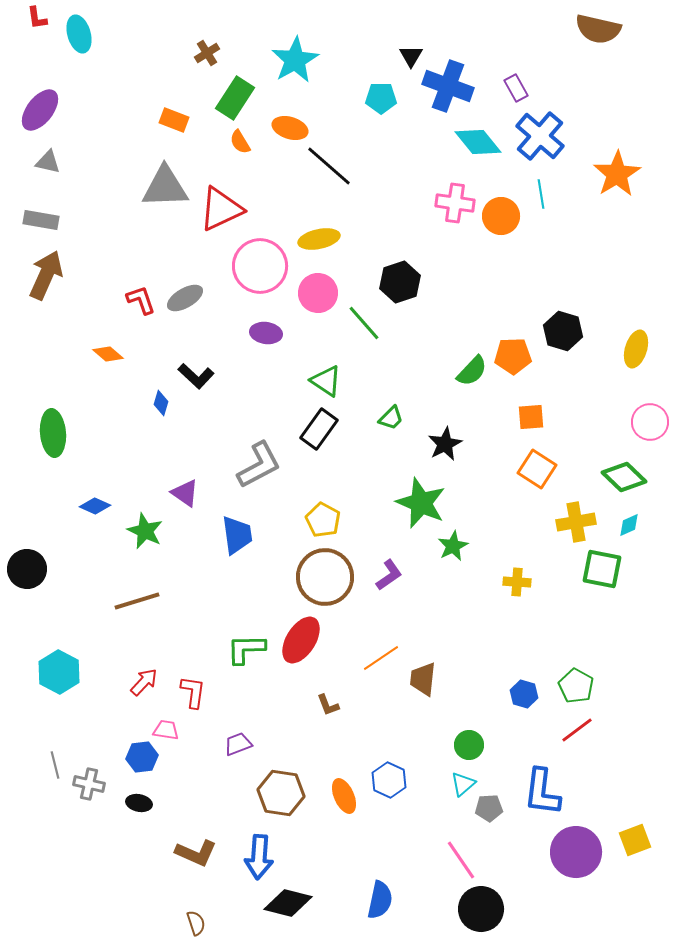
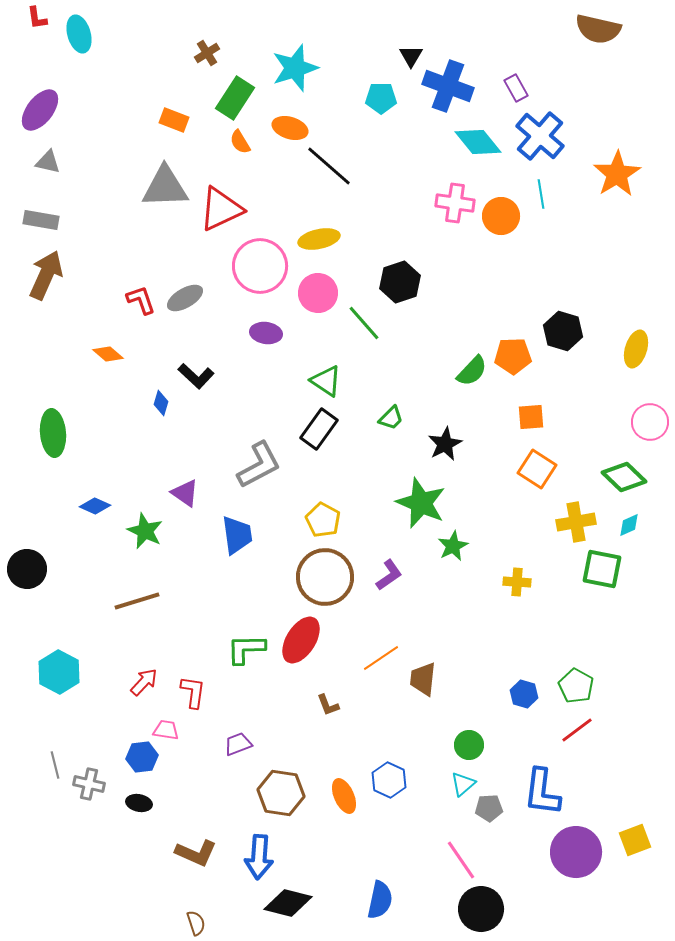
cyan star at (295, 60): moved 8 px down; rotated 12 degrees clockwise
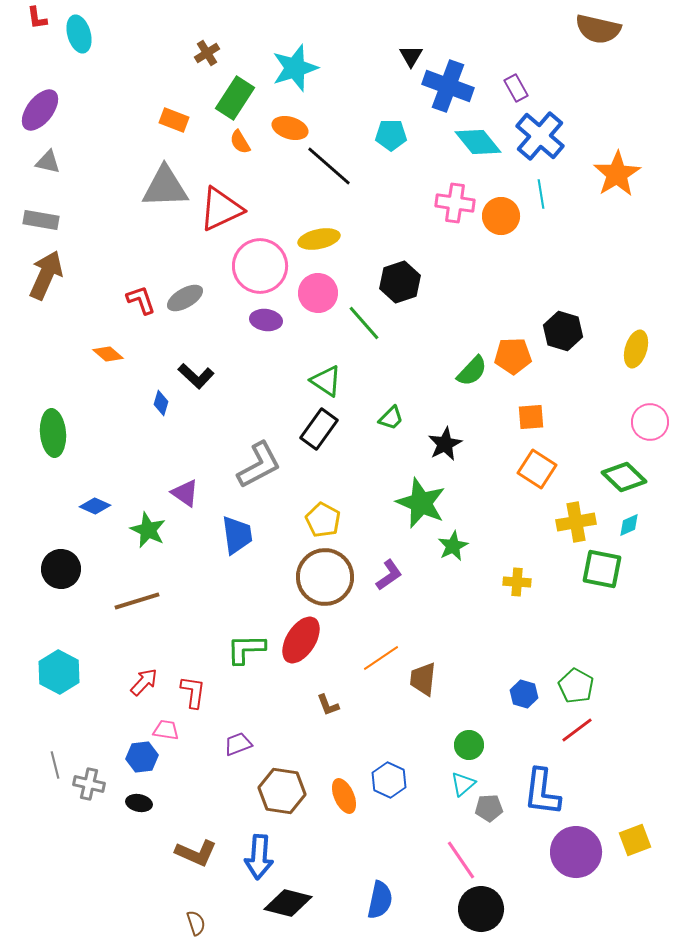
cyan pentagon at (381, 98): moved 10 px right, 37 px down
purple ellipse at (266, 333): moved 13 px up
green star at (145, 531): moved 3 px right, 1 px up
black circle at (27, 569): moved 34 px right
brown hexagon at (281, 793): moved 1 px right, 2 px up
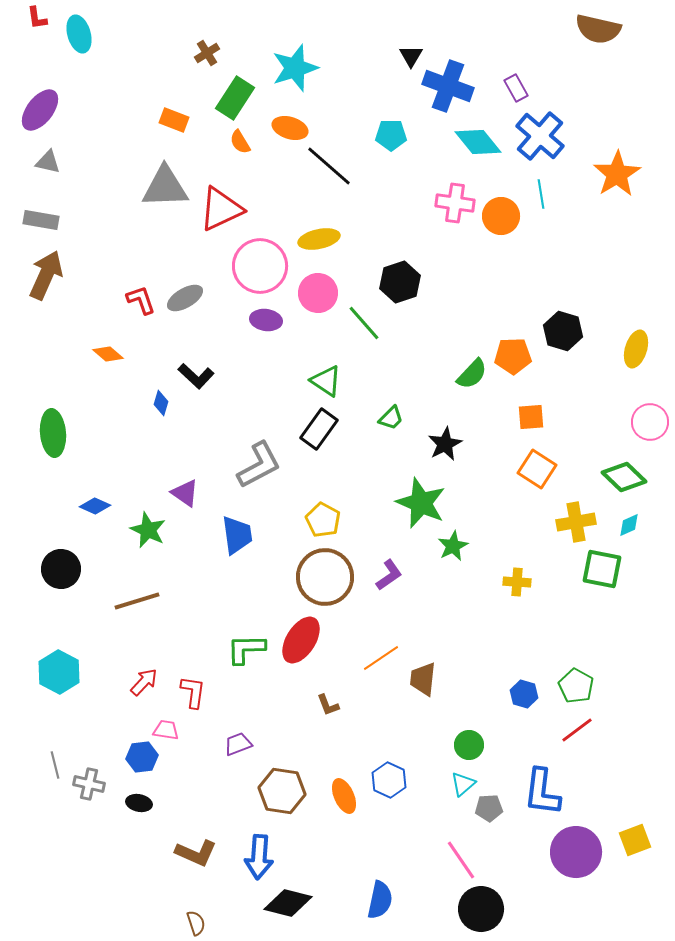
green semicircle at (472, 371): moved 3 px down
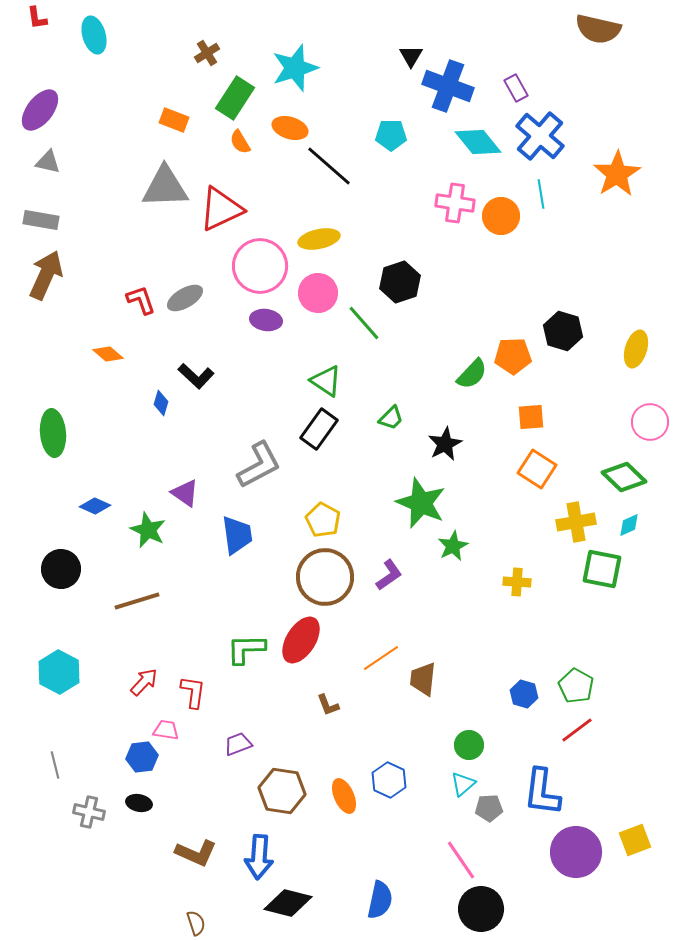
cyan ellipse at (79, 34): moved 15 px right, 1 px down
gray cross at (89, 784): moved 28 px down
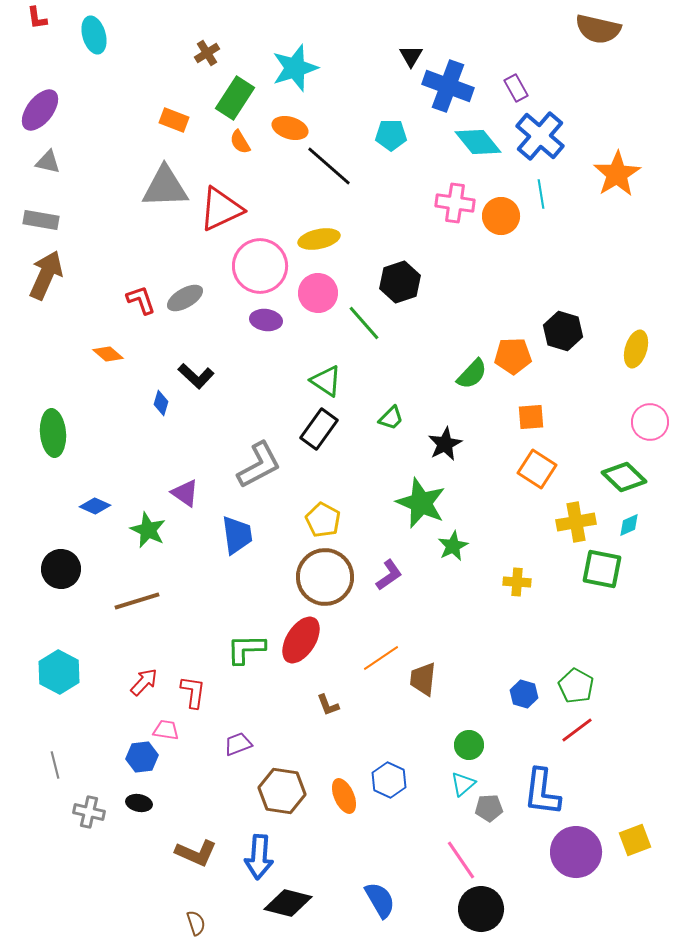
blue semicircle at (380, 900): rotated 42 degrees counterclockwise
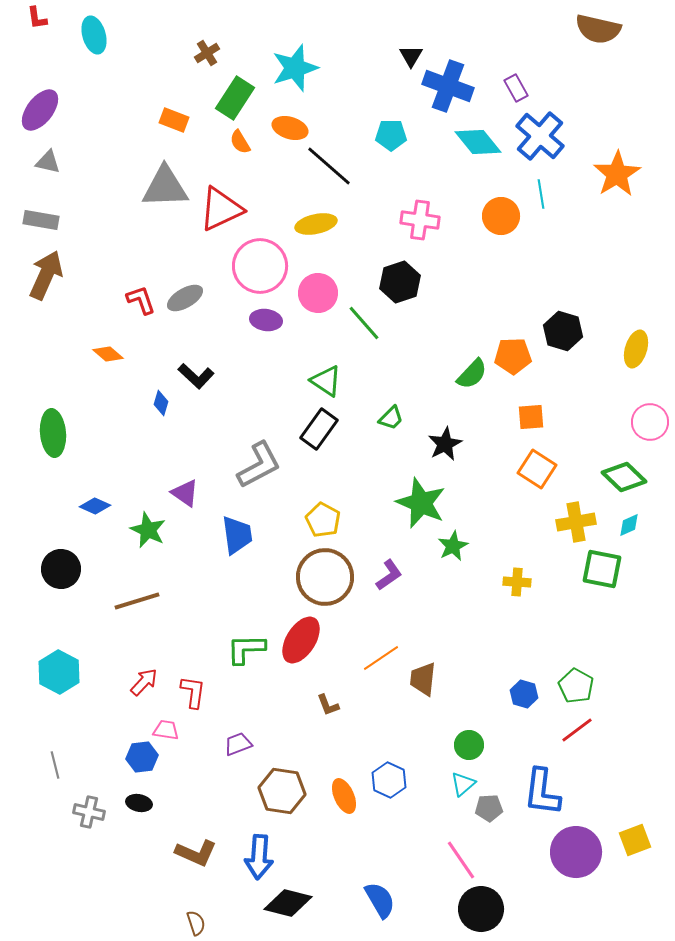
pink cross at (455, 203): moved 35 px left, 17 px down
yellow ellipse at (319, 239): moved 3 px left, 15 px up
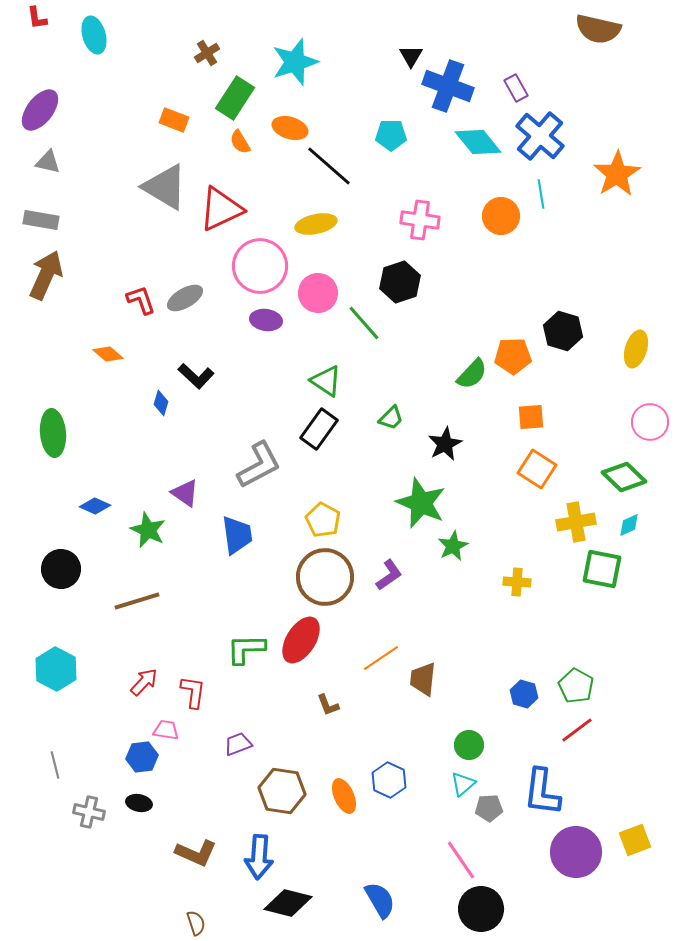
cyan star at (295, 68): moved 6 px up
gray triangle at (165, 187): rotated 33 degrees clockwise
cyan hexagon at (59, 672): moved 3 px left, 3 px up
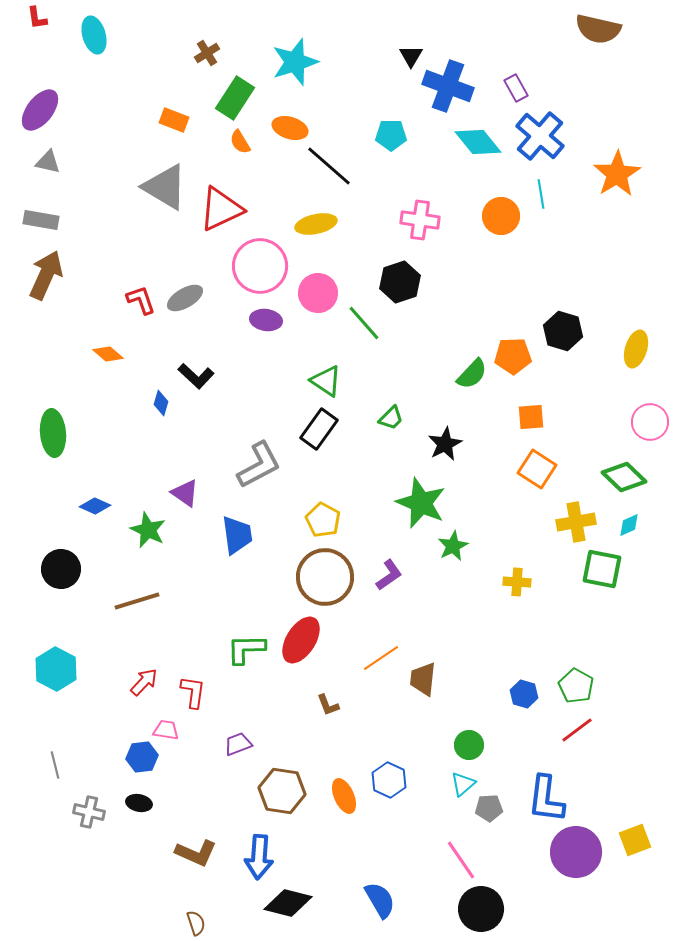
blue L-shape at (542, 792): moved 4 px right, 7 px down
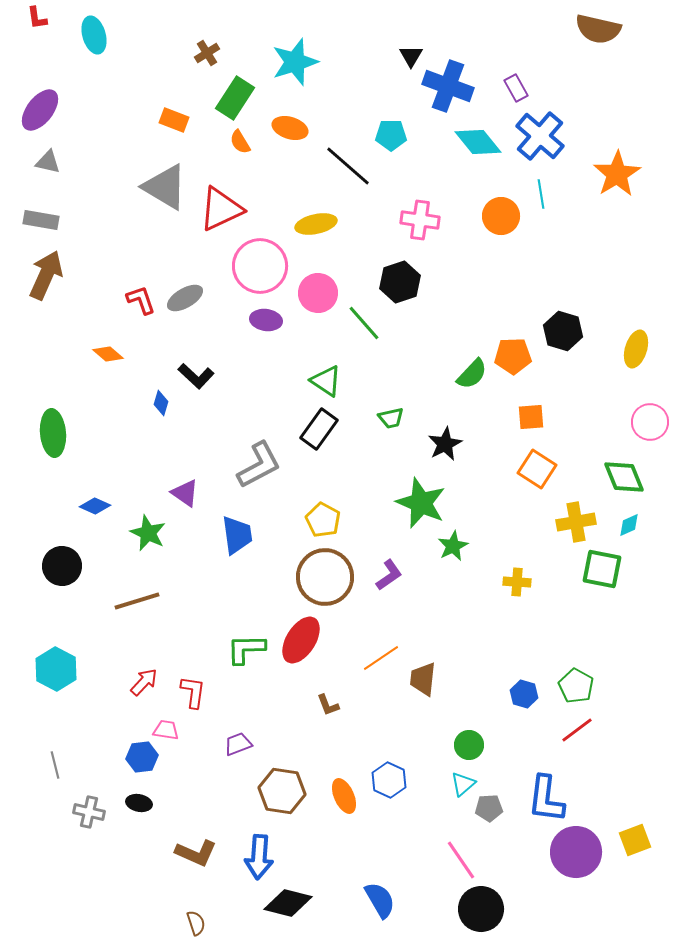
black line at (329, 166): moved 19 px right
green trapezoid at (391, 418): rotated 32 degrees clockwise
green diamond at (624, 477): rotated 24 degrees clockwise
green star at (148, 530): moved 3 px down
black circle at (61, 569): moved 1 px right, 3 px up
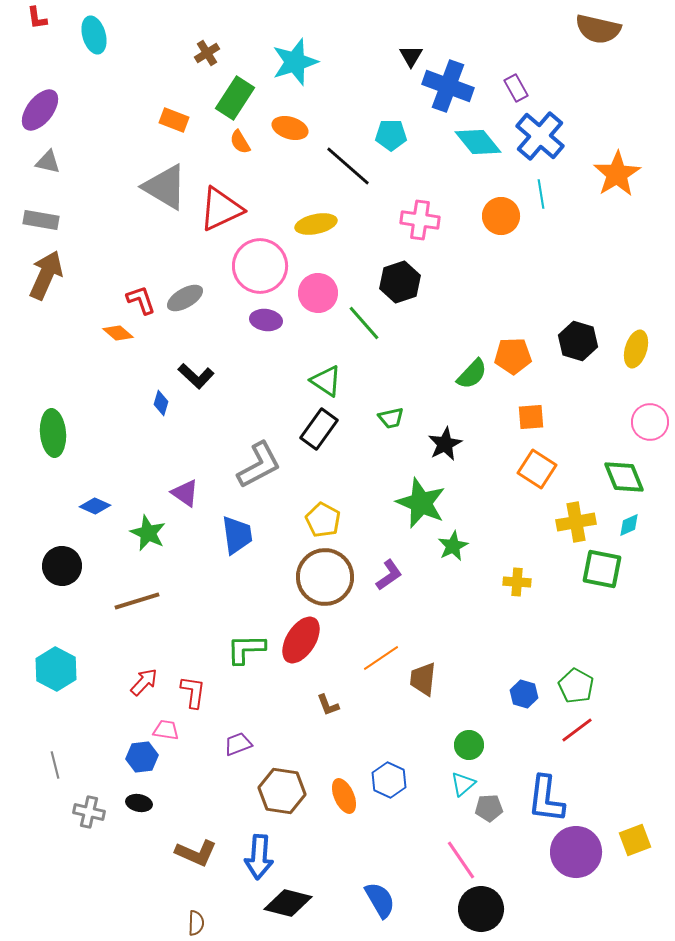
black hexagon at (563, 331): moved 15 px right, 10 px down
orange diamond at (108, 354): moved 10 px right, 21 px up
brown semicircle at (196, 923): rotated 20 degrees clockwise
